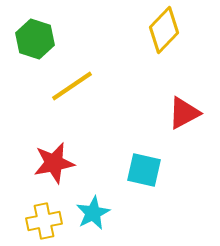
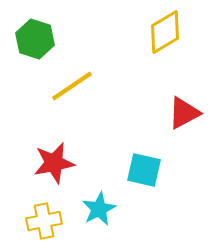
yellow diamond: moved 1 px right, 2 px down; rotated 15 degrees clockwise
cyan star: moved 6 px right, 4 px up
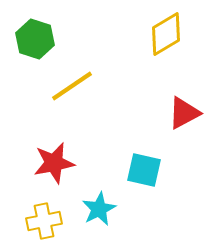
yellow diamond: moved 1 px right, 2 px down
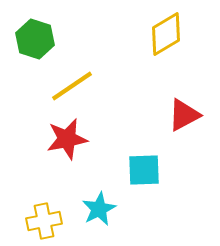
red triangle: moved 2 px down
red star: moved 13 px right, 24 px up
cyan square: rotated 15 degrees counterclockwise
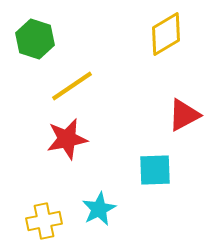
cyan square: moved 11 px right
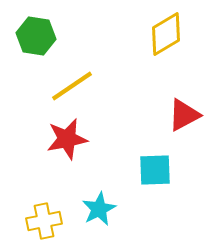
green hexagon: moved 1 px right, 3 px up; rotated 9 degrees counterclockwise
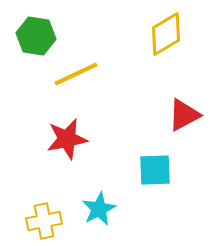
yellow line: moved 4 px right, 12 px up; rotated 9 degrees clockwise
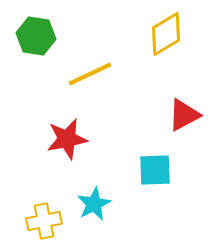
yellow line: moved 14 px right
cyan star: moved 5 px left, 5 px up
